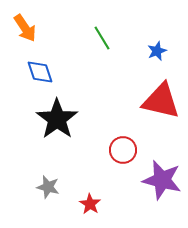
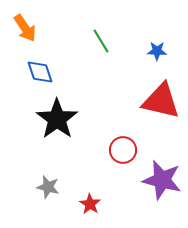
green line: moved 1 px left, 3 px down
blue star: rotated 24 degrees clockwise
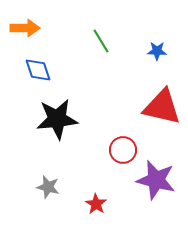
orange arrow: rotated 56 degrees counterclockwise
blue diamond: moved 2 px left, 2 px up
red triangle: moved 1 px right, 6 px down
black star: rotated 30 degrees clockwise
purple star: moved 6 px left
red star: moved 6 px right
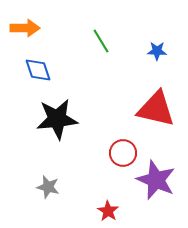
red triangle: moved 6 px left, 2 px down
red circle: moved 3 px down
purple star: rotated 9 degrees clockwise
red star: moved 12 px right, 7 px down
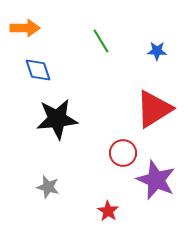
red triangle: moved 2 px left; rotated 45 degrees counterclockwise
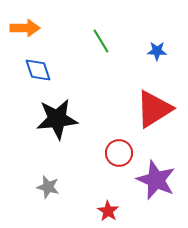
red circle: moved 4 px left
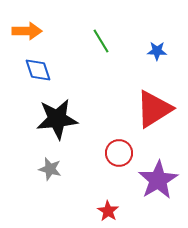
orange arrow: moved 2 px right, 3 px down
purple star: moved 2 px right; rotated 18 degrees clockwise
gray star: moved 2 px right, 18 px up
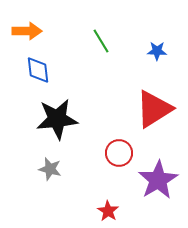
blue diamond: rotated 12 degrees clockwise
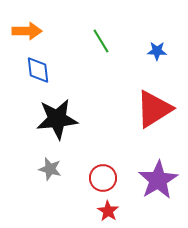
red circle: moved 16 px left, 25 px down
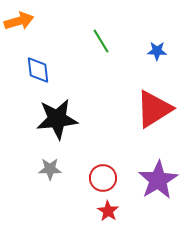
orange arrow: moved 8 px left, 10 px up; rotated 16 degrees counterclockwise
gray star: rotated 15 degrees counterclockwise
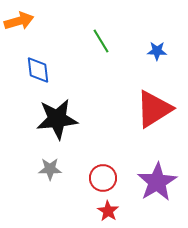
purple star: moved 1 px left, 2 px down
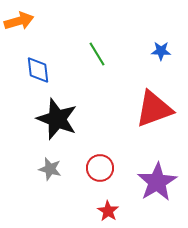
green line: moved 4 px left, 13 px down
blue star: moved 4 px right
red triangle: rotated 12 degrees clockwise
black star: rotated 27 degrees clockwise
gray star: rotated 15 degrees clockwise
red circle: moved 3 px left, 10 px up
